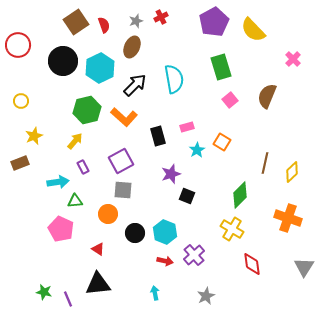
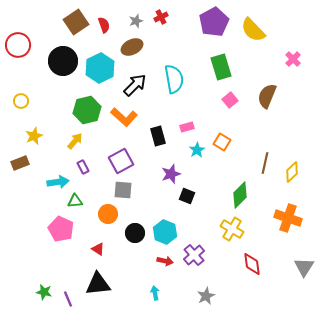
brown ellipse at (132, 47): rotated 40 degrees clockwise
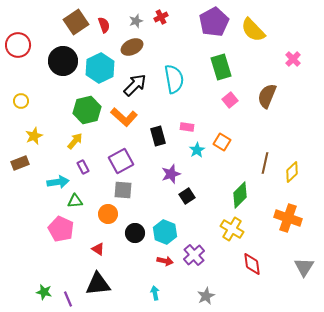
pink rectangle at (187, 127): rotated 24 degrees clockwise
black square at (187, 196): rotated 35 degrees clockwise
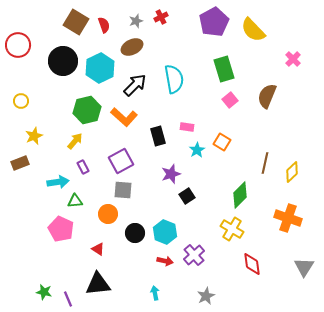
brown square at (76, 22): rotated 25 degrees counterclockwise
green rectangle at (221, 67): moved 3 px right, 2 px down
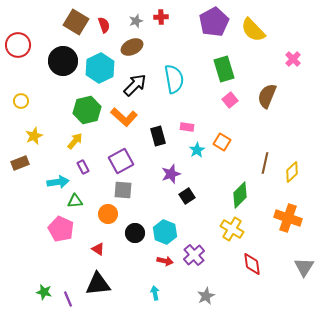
red cross at (161, 17): rotated 24 degrees clockwise
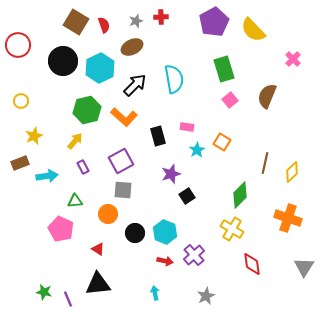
cyan arrow at (58, 182): moved 11 px left, 6 px up
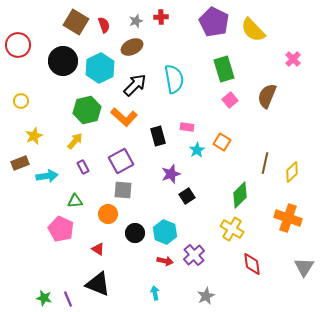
purple pentagon at (214, 22): rotated 16 degrees counterclockwise
black triangle at (98, 284): rotated 28 degrees clockwise
green star at (44, 292): moved 6 px down
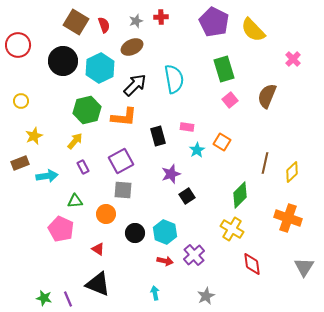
orange L-shape at (124, 117): rotated 36 degrees counterclockwise
orange circle at (108, 214): moved 2 px left
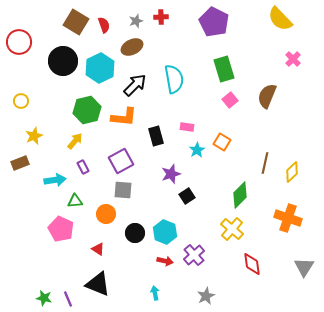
yellow semicircle at (253, 30): moved 27 px right, 11 px up
red circle at (18, 45): moved 1 px right, 3 px up
black rectangle at (158, 136): moved 2 px left
cyan arrow at (47, 176): moved 8 px right, 4 px down
yellow cross at (232, 229): rotated 10 degrees clockwise
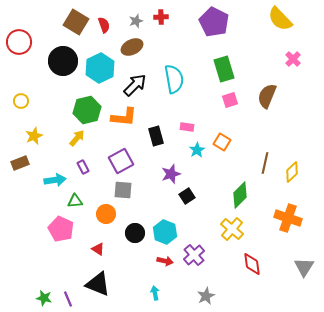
pink square at (230, 100): rotated 21 degrees clockwise
yellow arrow at (75, 141): moved 2 px right, 3 px up
